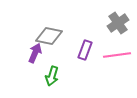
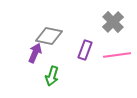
gray cross: moved 5 px left, 1 px up; rotated 10 degrees counterclockwise
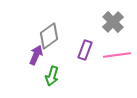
gray diamond: rotated 48 degrees counterclockwise
purple arrow: moved 1 px right, 2 px down
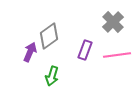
purple arrow: moved 6 px left, 3 px up
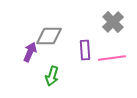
gray diamond: rotated 36 degrees clockwise
purple rectangle: rotated 24 degrees counterclockwise
pink line: moved 5 px left, 3 px down
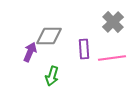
purple rectangle: moved 1 px left, 1 px up
